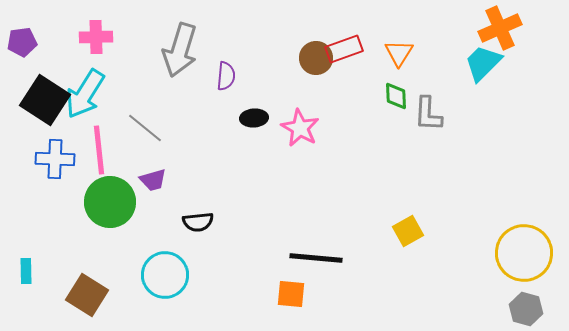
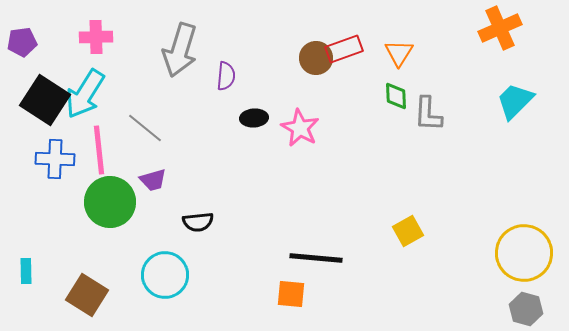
cyan trapezoid: moved 32 px right, 38 px down
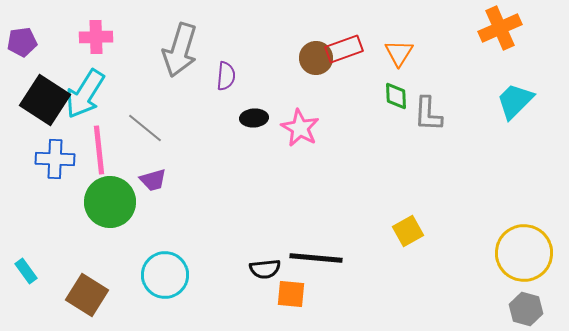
black semicircle: moved 67 px right, 47 px down
cyan rectangle: rotated 35 degrees counterclockwise
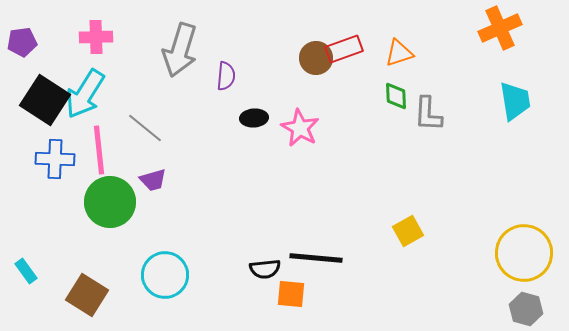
orange triangle: rotated 40 degrees clockwise
cyan trapezoid: rotated 126 degrees clockwise
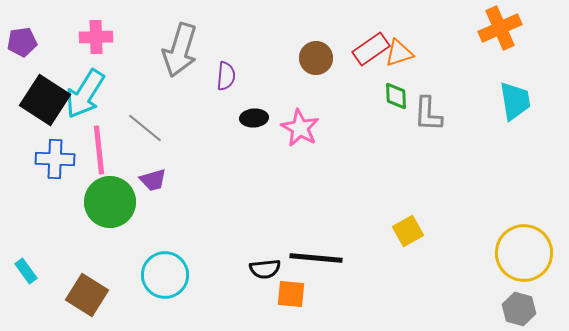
red rectangle: moved 27 px right; rotated 15 degrees counterclockwise
gray hexagon: moved 7 px left
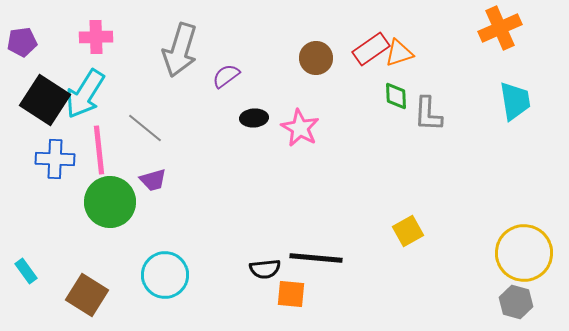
purple semicircle: rotated 132 degrees counterclockwise
gray hexagon: moved 3 px left, 7 px up
